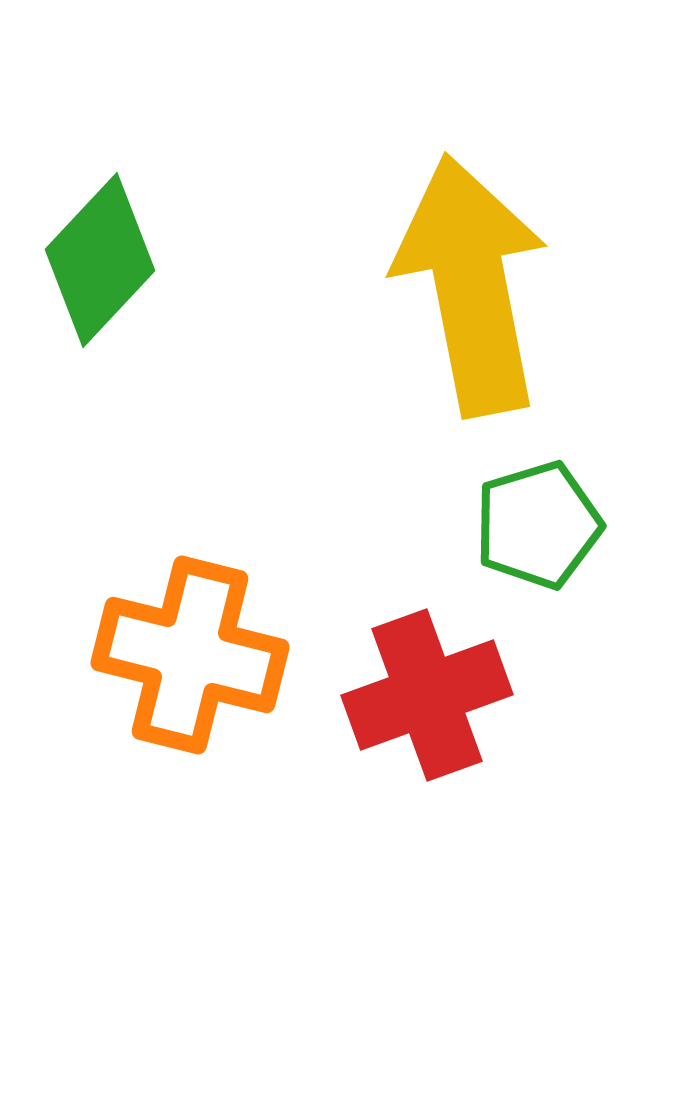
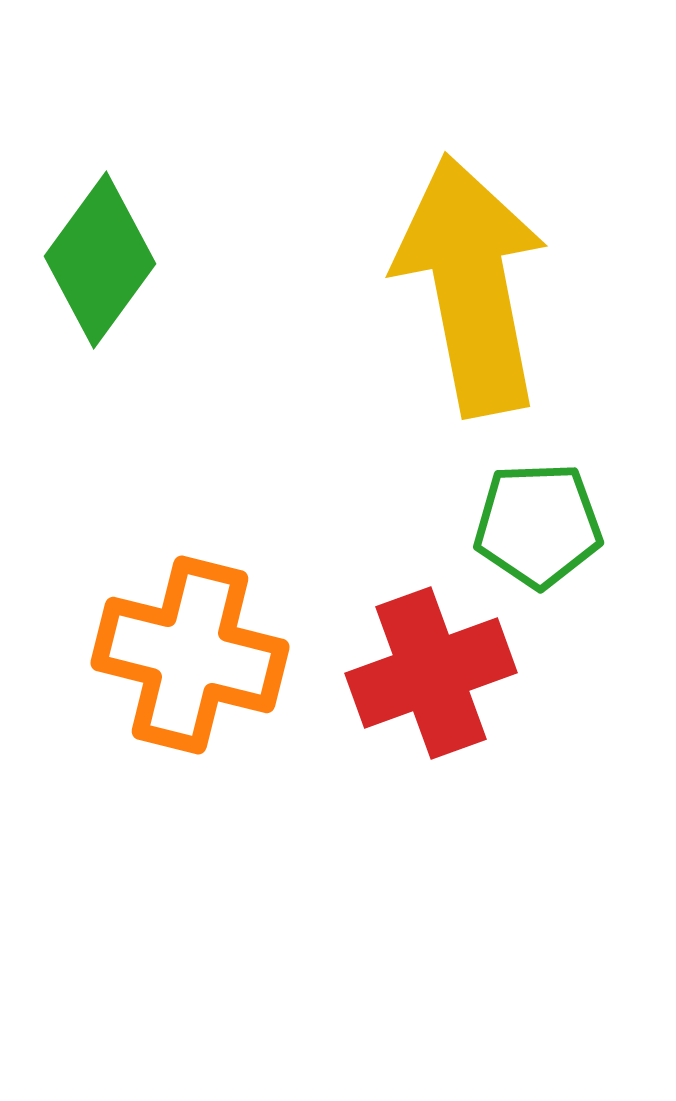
green diamond: rotated 7 degrees counterclockwise
green pentagon: rotated 15 degrees clockwise
red cross: moved 4 px right, 22 px up
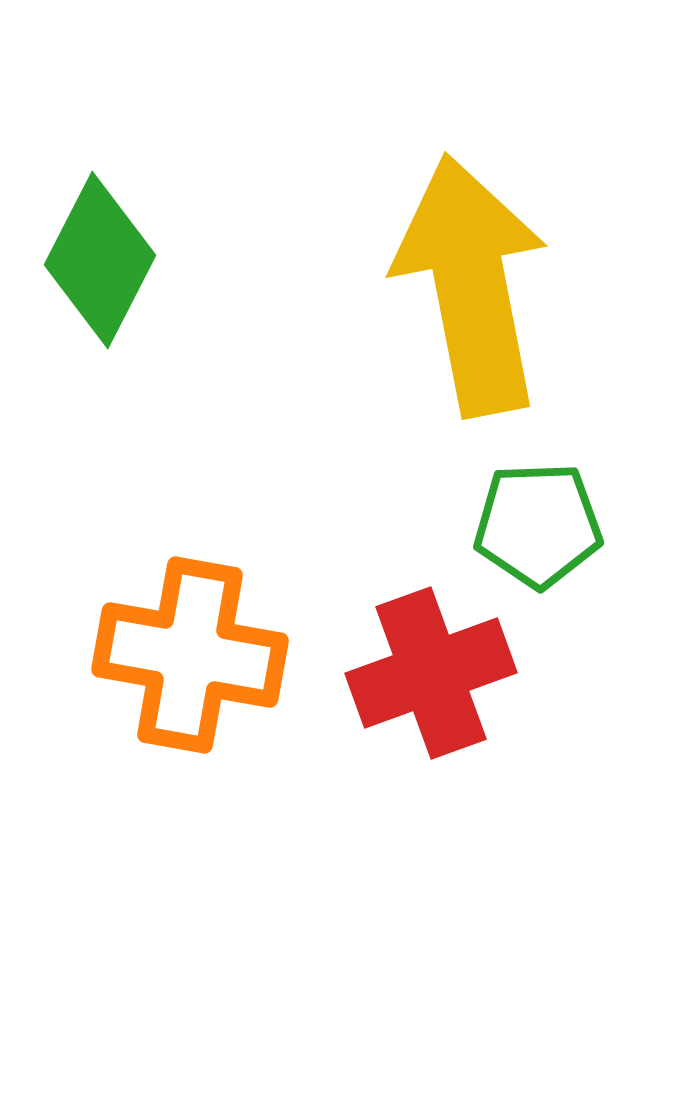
green diamond: rotated 9 degrees counterclockwise
orange cross: rotated 4 degrees counterclockwise
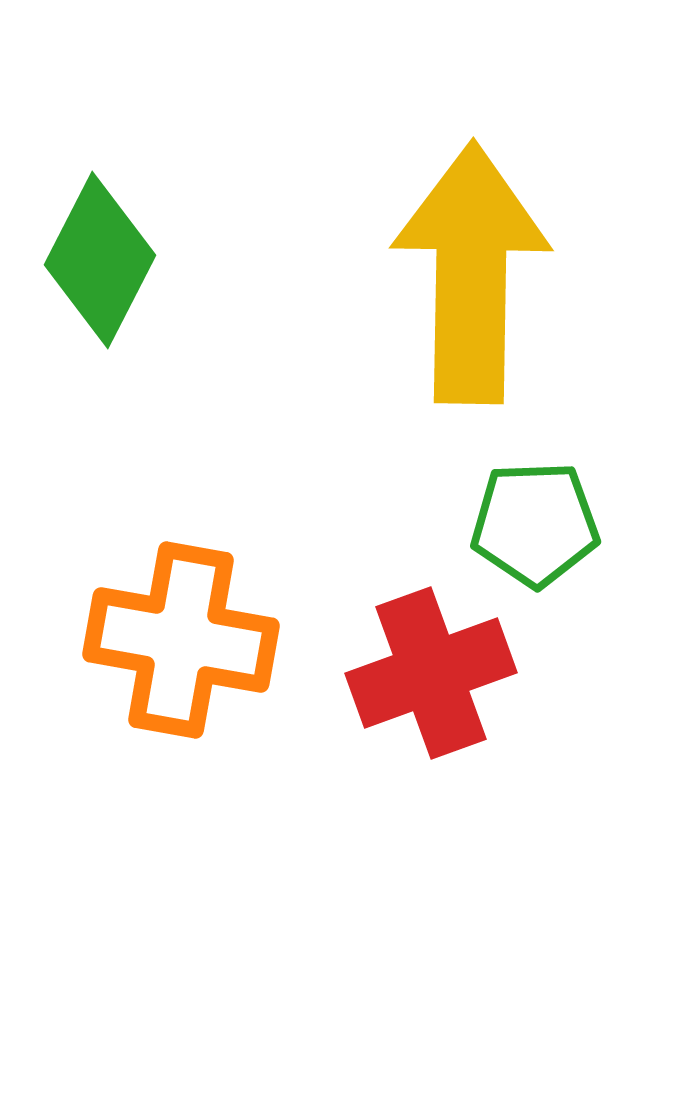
yellow arrow: moved 12 px up; rotated 12 degrees clockwise
green pentagon: moved 3 px left, 1 px up
orange cross: moved 9 px left, 15 px up
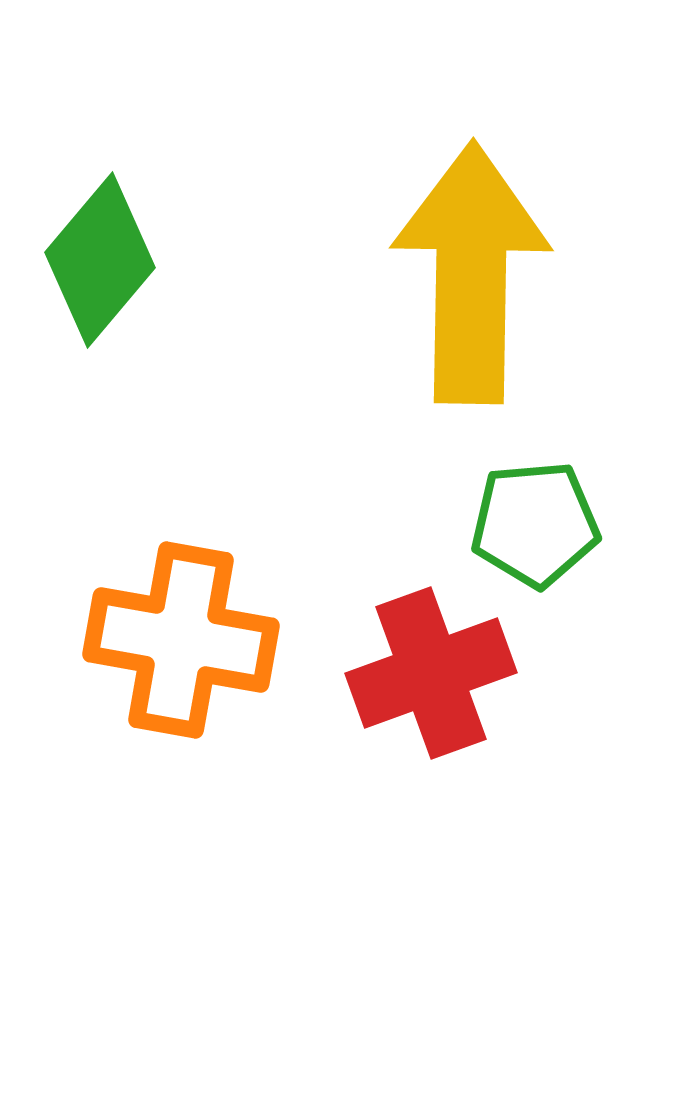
green diamond: rotated 13 degrees clockwise
green pentagon: rotated 3 degrees counterclockwise
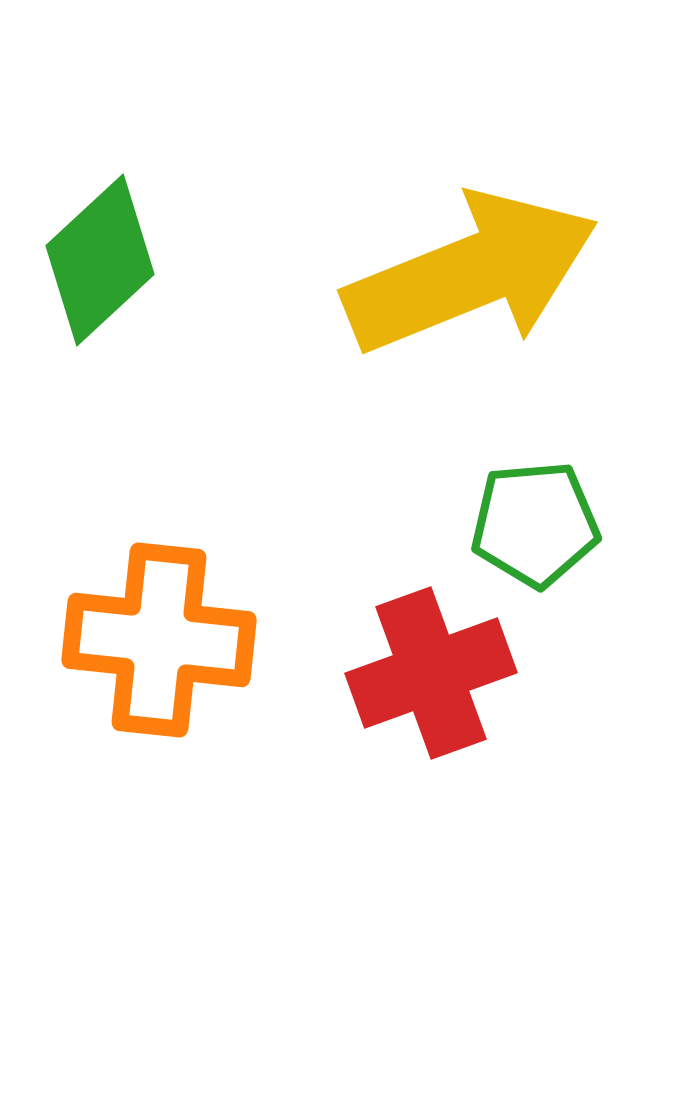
green diamond: rotated 7 degrees clockwise
yellow arrow: rotated 67 degrees clockwise
orange cross: moved 22 px left; rotated 4 degrees counterclockwise
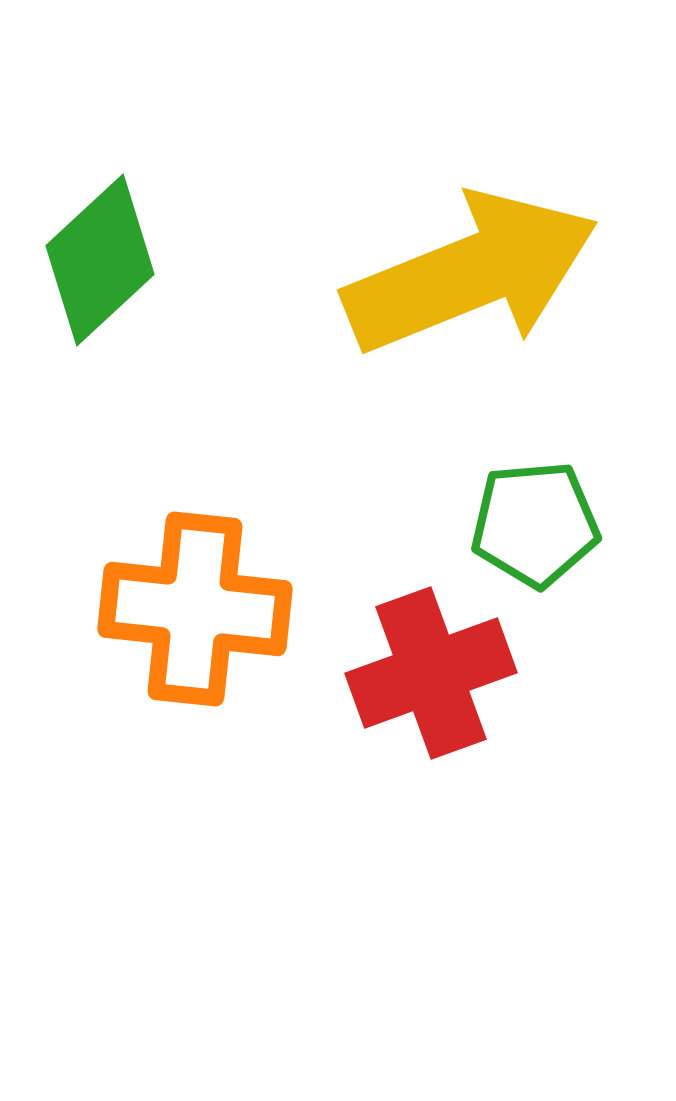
orange cross: moved 36 px right, 31 px up
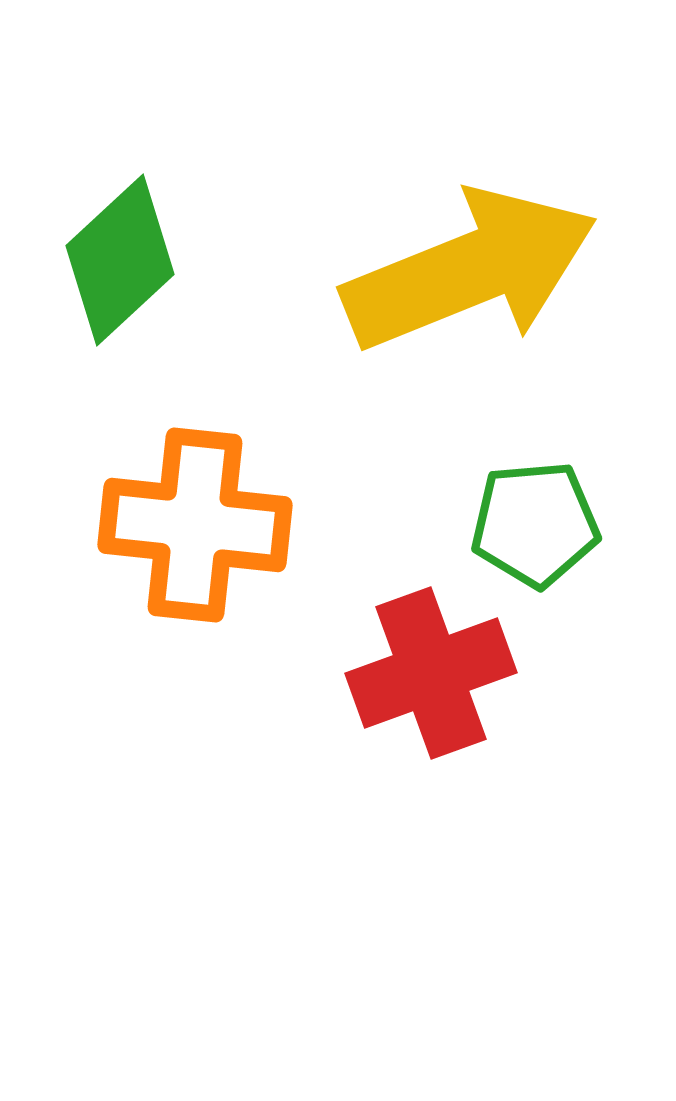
green diamond: moved 20 px right
yellow arrow: moved 1 px left, 3 px up
orange cross: moved 84 px up
